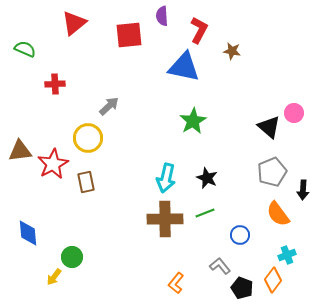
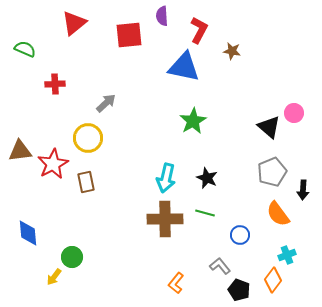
gray arrow: moved 3 px left, 3 px up
green line: rotated 36 degrees clockwise
black pentagon: moved 3 px left, 2 px down
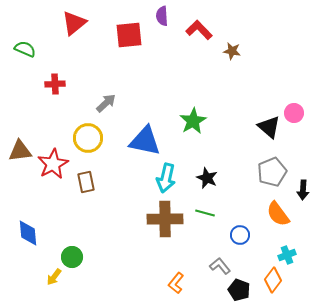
red L-shape: rotated 72 degrees counterclockwise
blue triangle: moved 39 px left, 74 px down
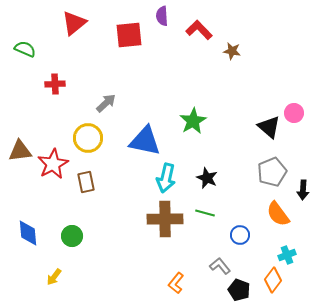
green circle: moved 21 px up
